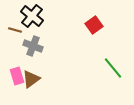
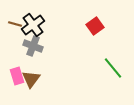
black cross: moved 1 px right, 9 px down; rotated 15 degrees clockwise
red square: moved 1 px right, 1 px down
brown line: moved 6 px up
brown triangle: rotated 18 degrees counterclockwise
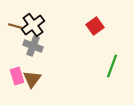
brown line: moved 2 px down
green line: moved 1 px left, 2 px up; rotated 60 degrees clockwise
brown triangle: moved 1 px right
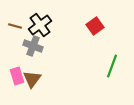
black cross: moved 7 px right
